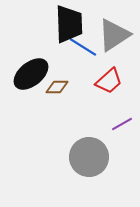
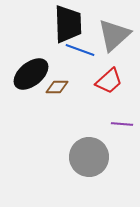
black trapezoid: moved 1 px left
gray triangle: rotated 9 degrees counterclockwise
blue line: moved 3 px left, 3 px down; rotated 12 degrees counterclockwise
purple line: rotated 35 degrees clockwise
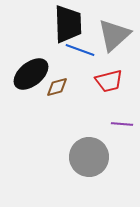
red trapezoid: rotated 28 degrees clockwise
brown diamond: rotated 15 degrees counterclockwise
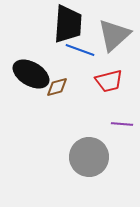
black trapezoid: rotated 6 degrees clockwise
black ellipse: rotated 69 degrees clockwise
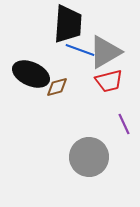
gray triangle: moved 9 px left, 17 px down; rotated 12 degrees clockwise
black ellipse: rotated 6 degrees counterclockwise
purple line: moved 2 px right; rotated 60 degrees clockwise
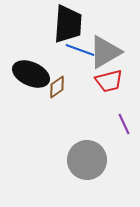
brown diamond: rotated 20 degrees counterclockwise
gray circle: moved 2 px left, 3 px down
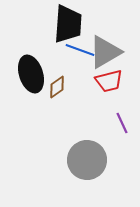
black ellipse: rotated 48 degrees clockwise
purple line: moved 2 px left, 1 px up
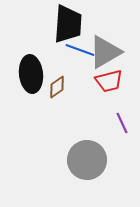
black ellipse: rotated 12 degrees clockwise
